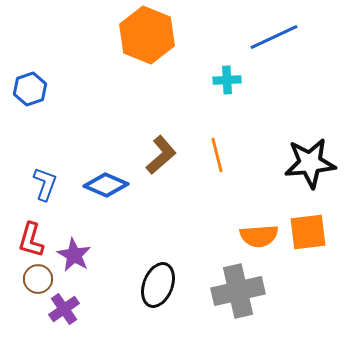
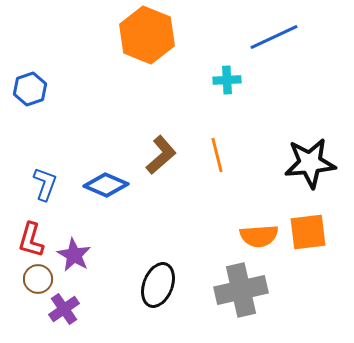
gray cross: moved 3 px right, 1 px up
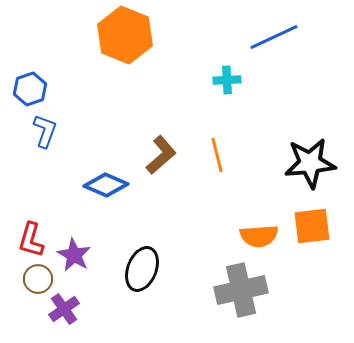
orange hexagon: moved 22 px left
blue L-shape: moved 53 px up
orange square: moved 4 px right, 6 px up
black ellipse: moved 16 px left, 16 px up
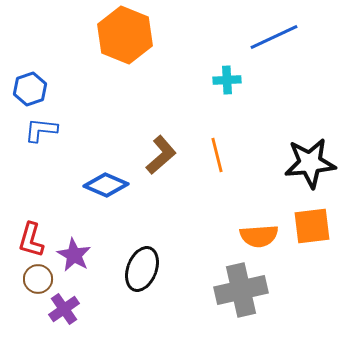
blue L-shape: moved 4 px left, 1 px up; rotated 104 degrees counterclockwise
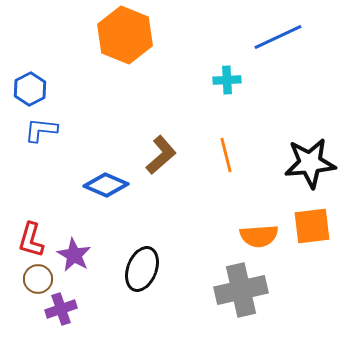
blue line: moved 4 px right
blue hexagon: rotated 8 degrees counterclockwise
orange line: moved 9 px right
purple cross: moved 3 px left; rotated 16 degrees clockwise
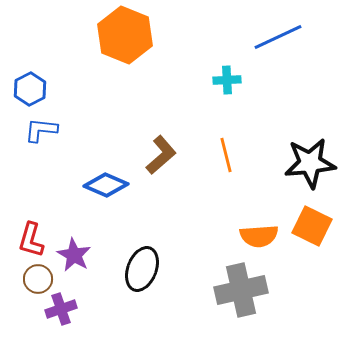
orange square: rotated 33 degrees clockwise
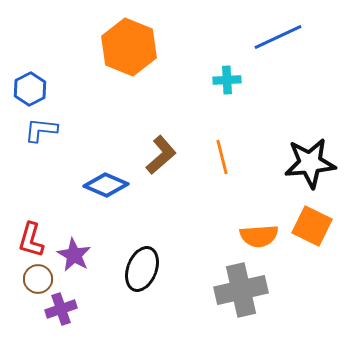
orange hexagon: moved 4 px right, 12 px down
orange line: moved 4 px left, 2 px down
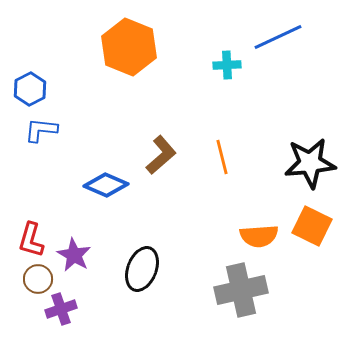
cyan cross: moved 15 px up
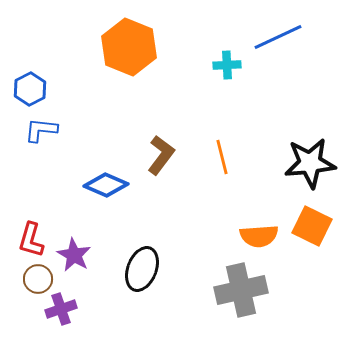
brown L-shape: rotated 12 degrees counterclockwise
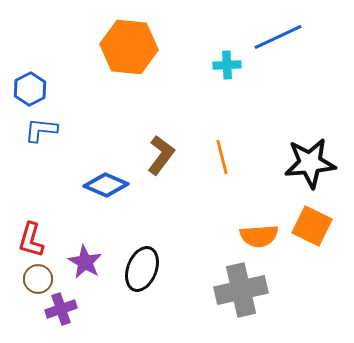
orange hexagon: rotated 16 degrees counterclockwise
purple star: moved 11 px right, 7 px down
